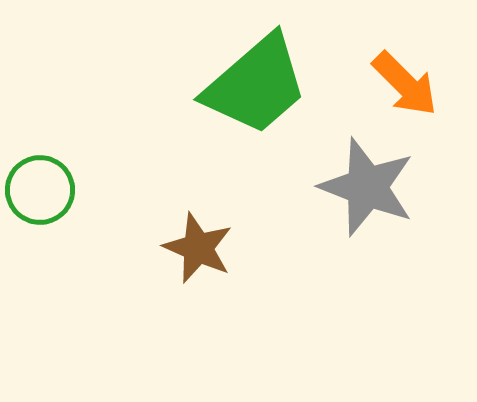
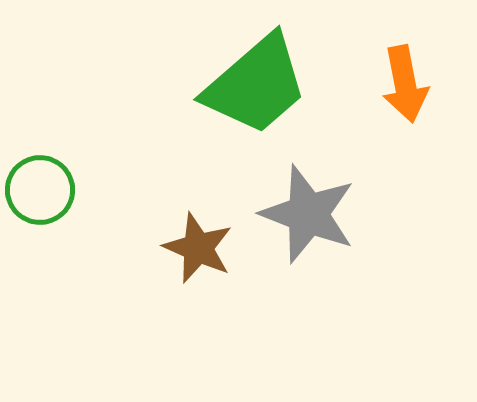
orange arrow: rotated 34 degrees clockwise
gray star: moved 59 px left, 27 px down
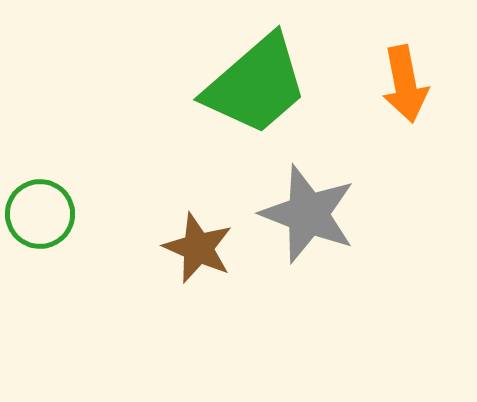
green circle: moved 24 px down
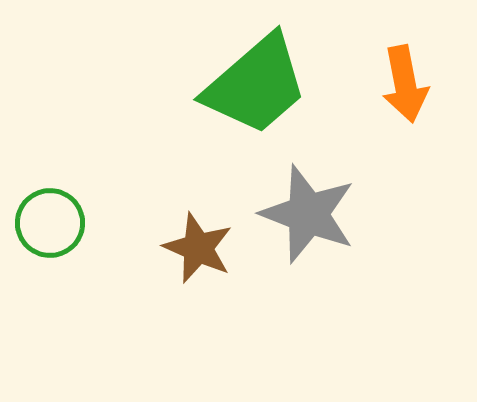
green circle: moved 10 px right, 9 px down
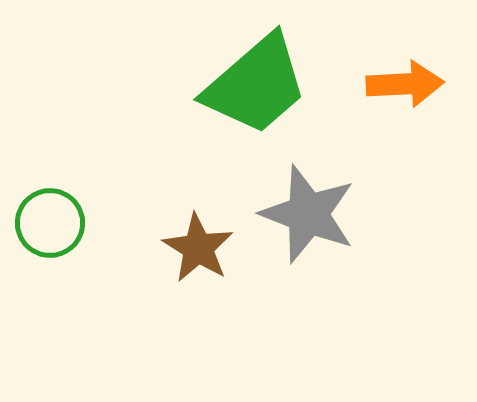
orange arrow: rotated 82 degrees counterclockwise
brown star: rotated 8 degrees clockwise
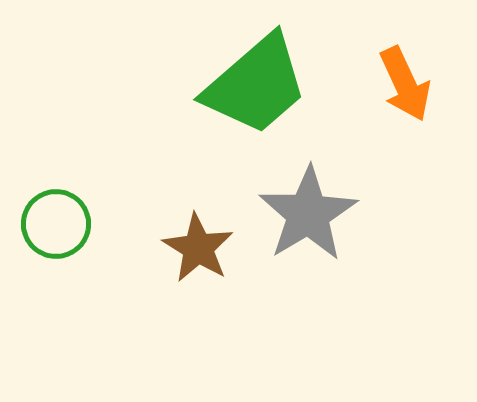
orange arrow: rotated 68 degrees clockwise
gray star: rotated 20 degrees clockwise
green circle: moved 6 px right, 1 px down
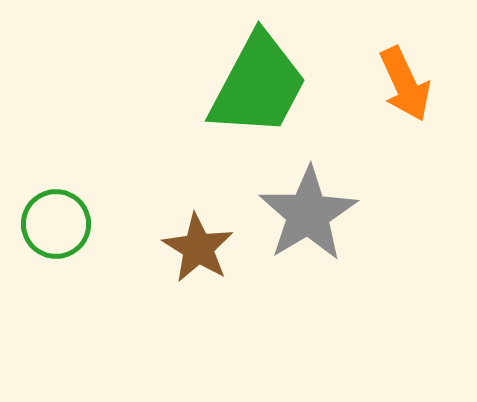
green trapezoid: moved 2 px right; rotated 21 degrees counterclockwise
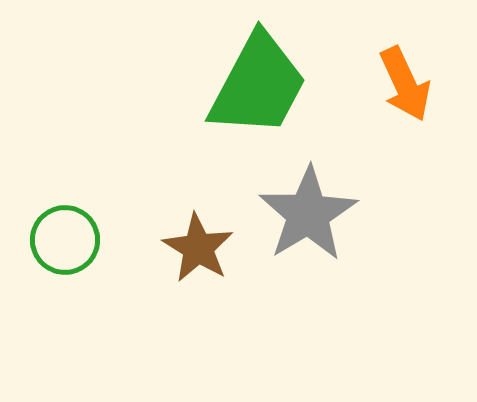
green circle: moved 9 px right, 16 px down
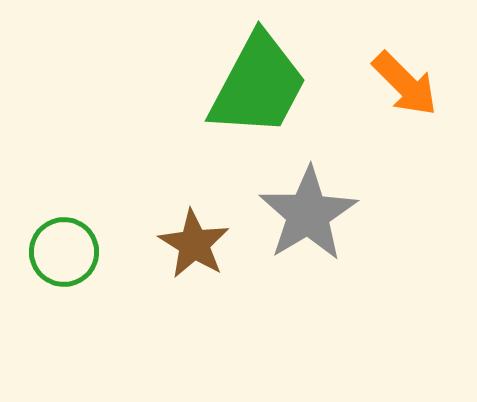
orange arrow: rotated 20 degrees counterclockwise
green circle: moved 1 px left, 12 px down
brown star: moved 4 px left, 4 px up
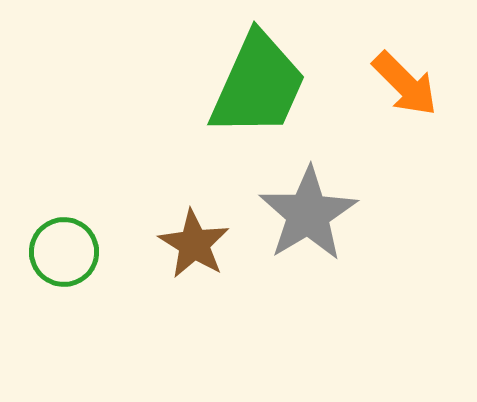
green trapezoid: rotated 4 degrees counterclockwise
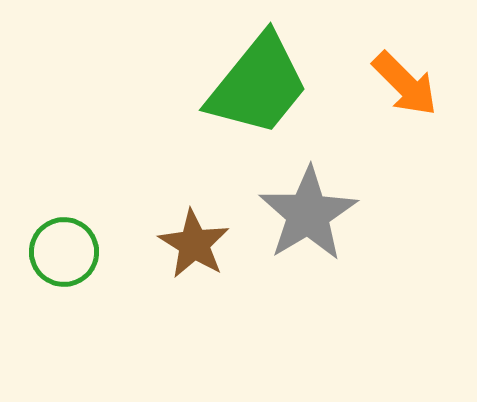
green trapezoid: rotated 15 degrees clockwise
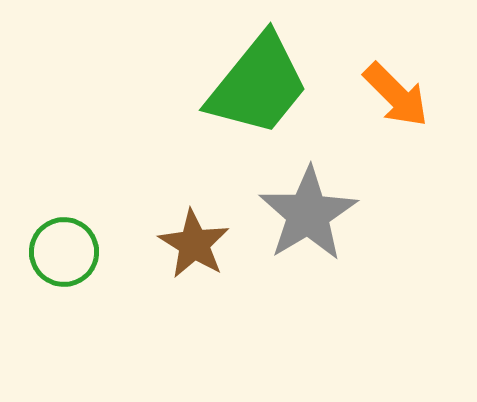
orange arrow: moved 9 px left, 11 px down
